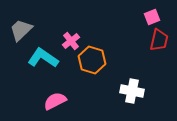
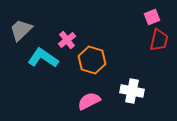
pink cross: moved 4 px left, 1 px up
pink semicircle: moved 34 px right
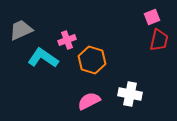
gray trapezoid: rotated 20 degrees clockwise
pink cross: rotated 18 degrees clockwise
white cross: moved 2 px left, 3 px down
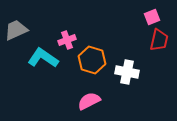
gray trapezoid: moved 5 px left
white cross: moved 3 px left, 22 px up
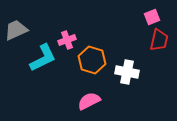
cyan L-shape: rotated 120 degrees clockwise
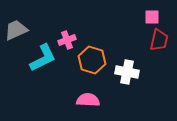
pink square: rotated 21 degrees clockwise
pink semicircle: moved 1 px left, 1 px up; rotated 30 degrees clockwise
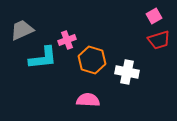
pink square: moved 2 px right, 1 px up; rotated 28 degrees counterclockwise
gray trapezoid: moved 6 px right
red trapezoid: rotated 60 degrees clockwise
cyan L-shape: rotated 20 degrees clockwise
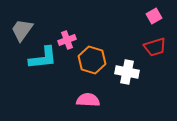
gray trapezoid: rotated 30 degrees counterclockwise
red trapezoid: moved 4 px left, 7 px down
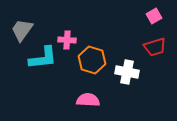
pink cross: rotated 24 degrees clockwise
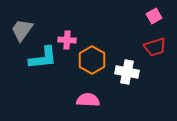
orange hexagon: rotated 12 degrees clockwise
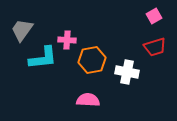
orange hexagon: rotated 20 degrees clockwise
